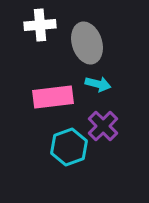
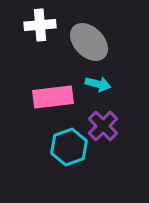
gray ellipse: moved 2 px right, 1 px up; rotated 27 degrees counterclockwise
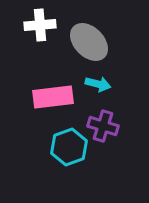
purple cross: rotated 28 degrees counterclockwise
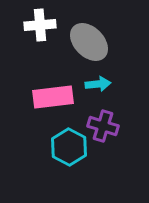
cyan arrow: rotated 20 degrees counterclockwise
cyan hexagon: rotated 12 degrees counterclockwise
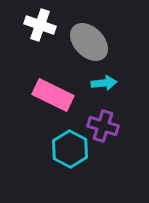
white cross: rotated 24 degrees clockwise
cyan arrow: moved 6 px right, 1 px up
pink rectangle: moved 2 px up; rotated 33 degrees clockwise
cyan hexagon: moved 1 px right, 2 px down
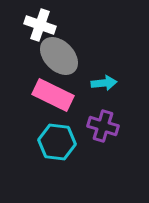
gray ellipse: moved 30 px left, 14 px down
cyan hexagon: moved 13 px left, 7 px up; rotated 21 degrees counterclockwise
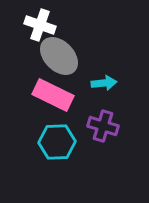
cyan hexagon: rotated 9 degrees counterclockwise
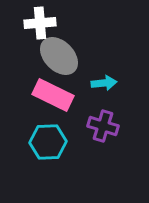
white cross: moved 2 px up; rotated 24 degrees counterclockwise
cyan hexagon: moved 9 px left
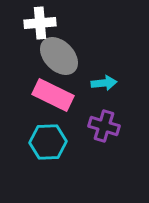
purple cross: moved 1 px right
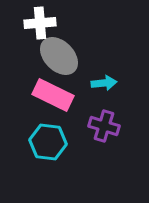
cyan hexagon: rotated 9 degrees clockwise
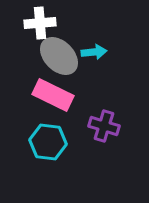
cyan arrow: moved 10 px left, 31 px up
